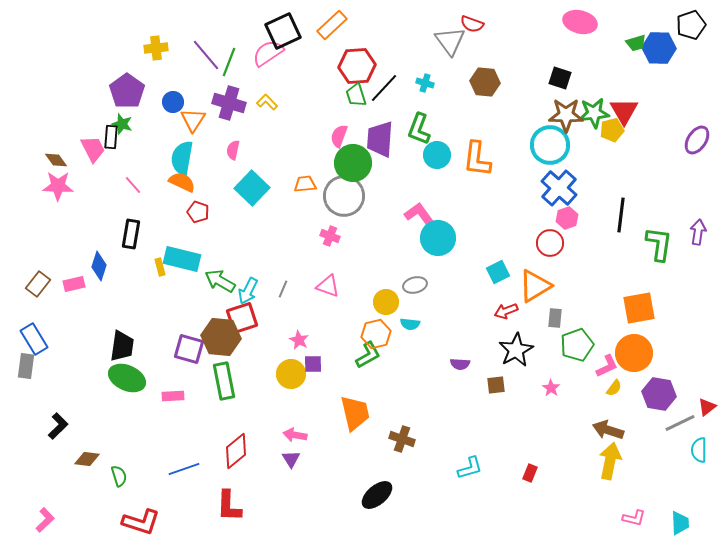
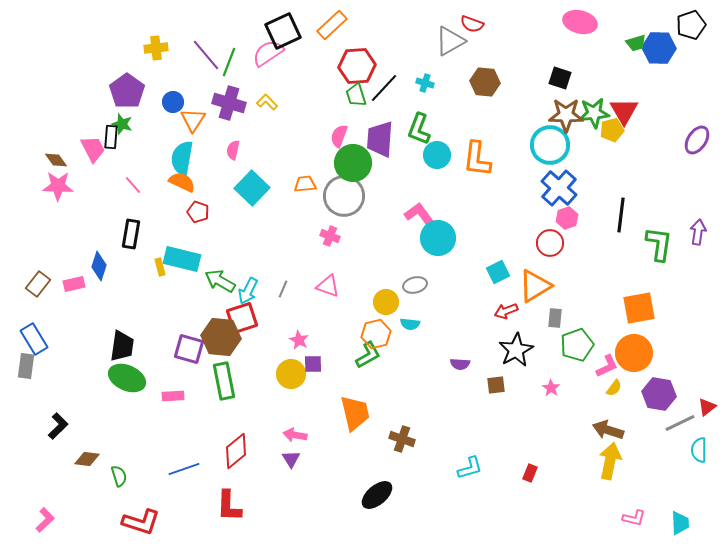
gray triangle at (450, 41): rotated 36 degrees clockwise
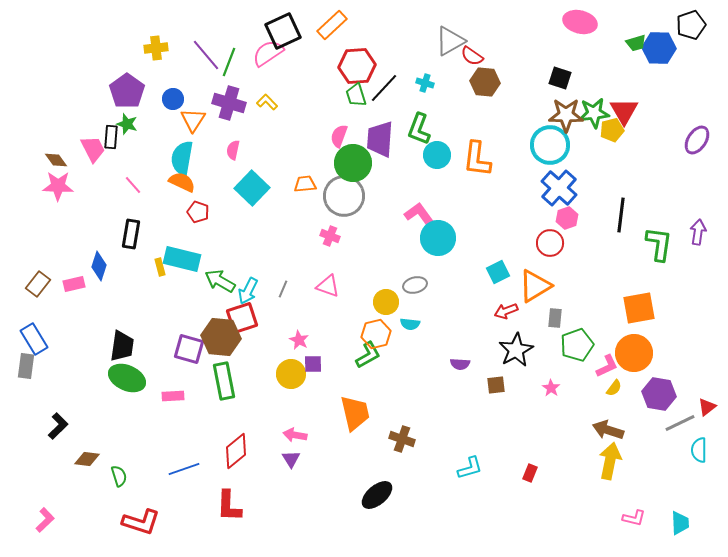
red semicircle at (472, 24): moved 32 px down; rotated 15 degrees clockwise
blue circle at (173, 102): moved 3 px up
green star at (122, 124): moved 5 px right
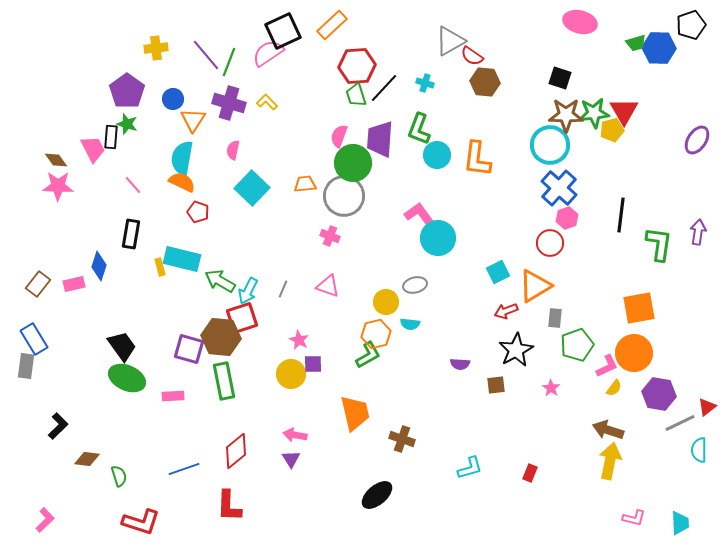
black trapezoid at (122, 346): rotated 44 degrees counterclockwise
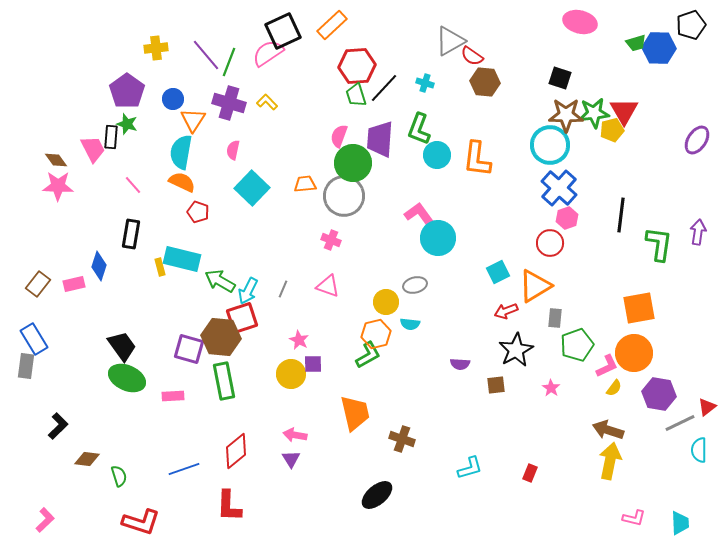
cyan semicircle at (182, 158): moved 1 px left, 6 px up
pink cross at (330, 236): moved 1 px right, 4 px down
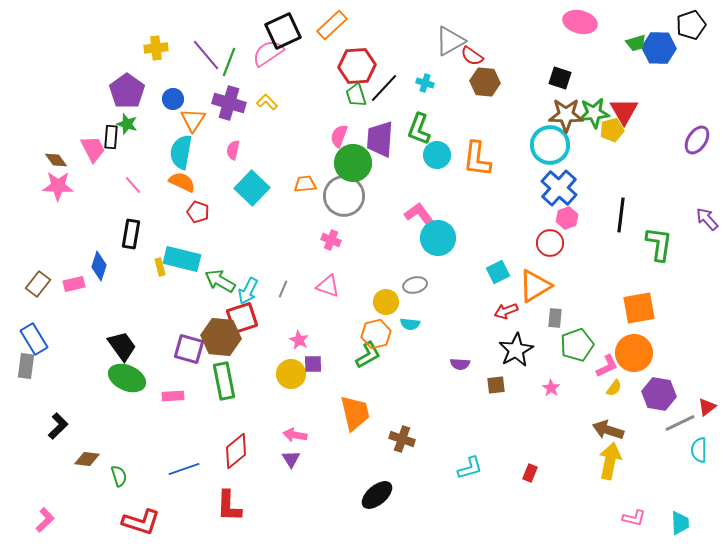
purple arrow at (698, 232): moved 9 px right, 13 px up; rotated 50 degrees counterclockwise
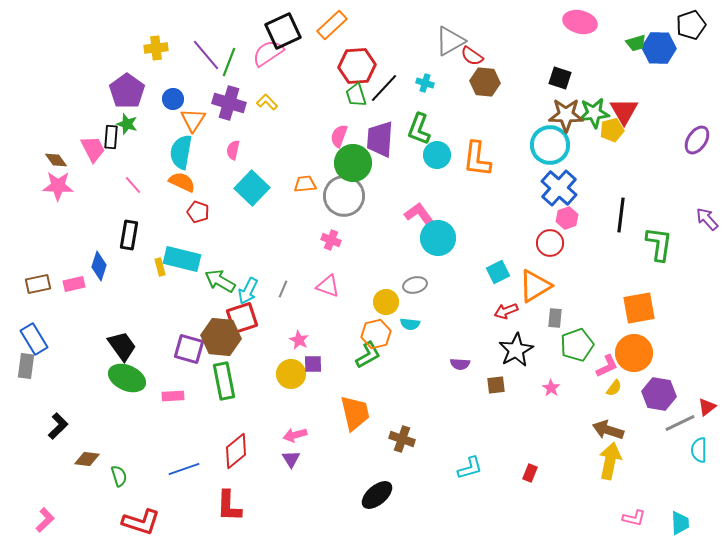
black rectangle at (131, 234): moved 2 px left, 1 px down
brown rectangle at (38, 284): rotated 40 degrees clockwise
pink arrow at (295, 435): rotated 25 degrees counterclockwise
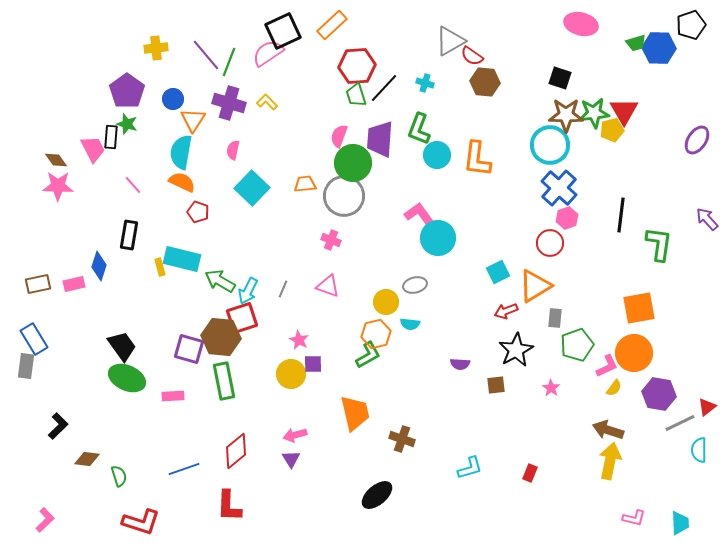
pink ellipse at (580, 22): moved 1 px right, 2 px down
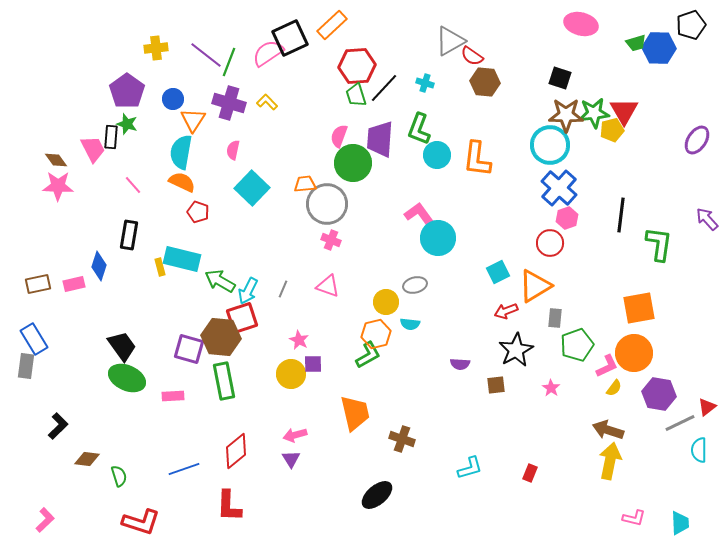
black square at (283, 31): moved 7 px right, 7 px down
purple line at (206, 55): rotated 12 degrees counterclockwise
gray circle at (344, 196): moved 17 px left, 8 px down
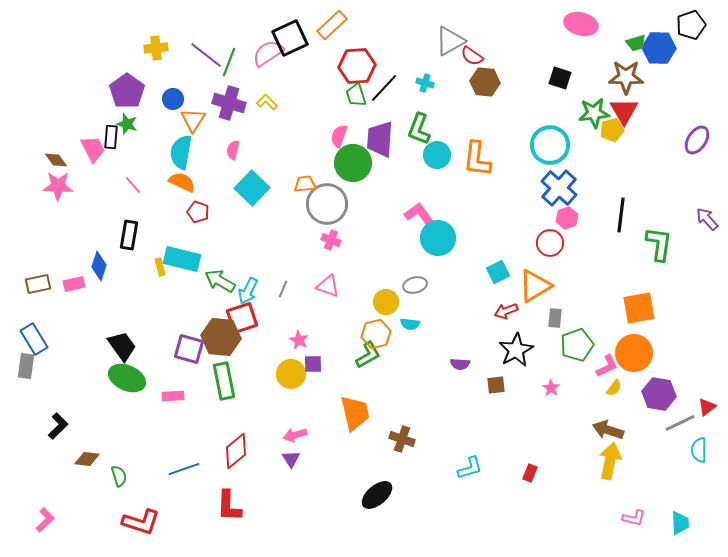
brown star at (566, 115): moved 60 px right, 38 px up
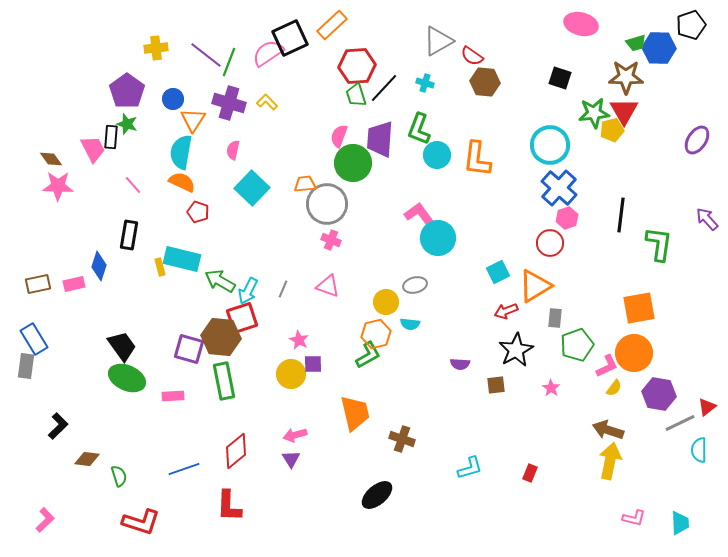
gray triangle at (450, 41): moved 12 px left
brown diamond at (56, 160): moved 5 px left, 1 px up
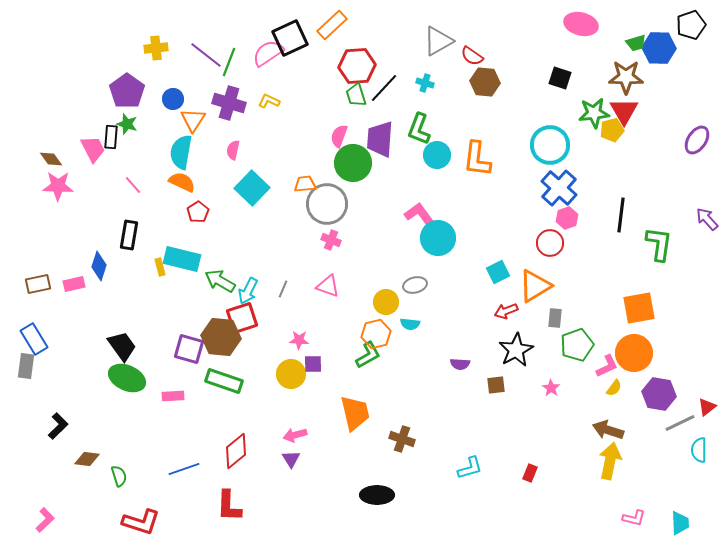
yellow L-shape at (267, 102): moved 2 px right, 1 px up; rotated 20 degrees counterclockwise
red pentagon at (198, 212): rotated 20 degrees clockwise
pink star at (299, 340): rotated 24 degrees counterclockwise
green rectangle at (224, 381): rotated 60 degrees counterclockwise
black ellipse at (377, 495): rotated 40 degrees clockwise
